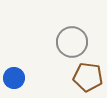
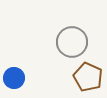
brown pentagon: rotated 16 degrees clockwise
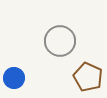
gray circle: moved 12 px left, 1 px up
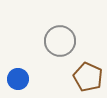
blue circle: moved 4 px right, 1 px down
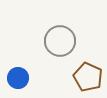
blue circle: moved 1 px up
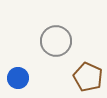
gray circle: moved 4 px left
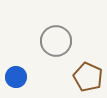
blue circle: moved 2 px left, 1 px up
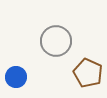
brown pentagon: moved 4 px up
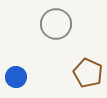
gray circle: moved 17 px up
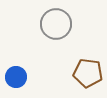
brown pentagon: rotated 16 degrees counterclockwise
